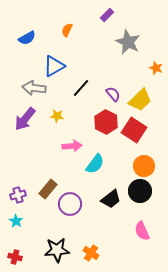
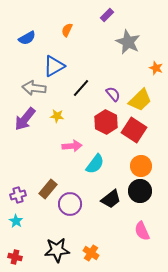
orange circle: moved 3 px left
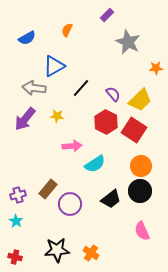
orange star: rotated 24 degrees counterclockwise
cyan semicircle: rotated 20 degrees clockwise
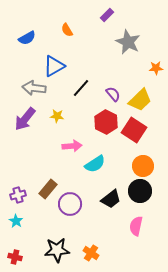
orange semicircle: rotated 56 degrees counterclockwise
orange circle: moved 2 px right
pink semicircle: moved 6 px left, 5 px up; rotated 36 degrees clockwise
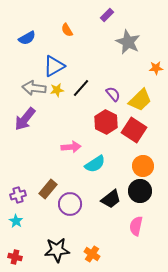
yellow star: moved 26 px up; rotated 16 degrees counterclockwise
pink arrow: moved 1 px left, 1 px down
orange cross: moved 1 px right, 1 px down
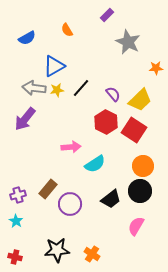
pink semicircle: rotated 18 degrees clockwise
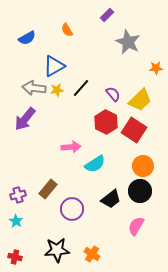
purple circle: moved 2 px right, 5 px down
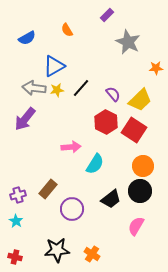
cyan semicircle: rotated 25 degrees counterclockwise
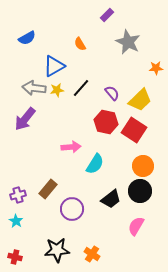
orange semicircle: moved 13 px right, 14 px down
purple semicircle: moved 1 px left, 1 px up
red hexagon: rotated 15 degrees counterclockwise
